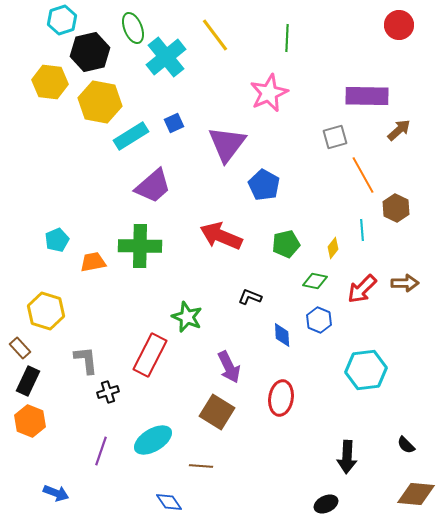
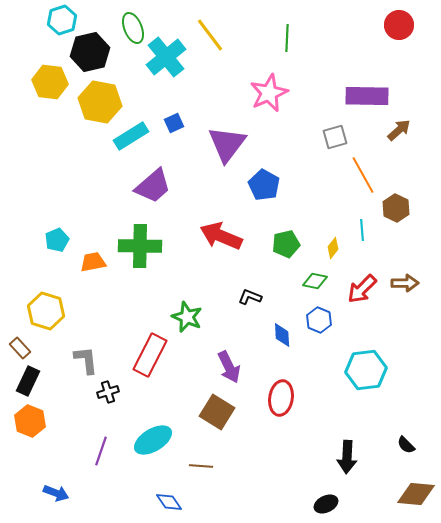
yellow line at (215, 35): moved 5 px left
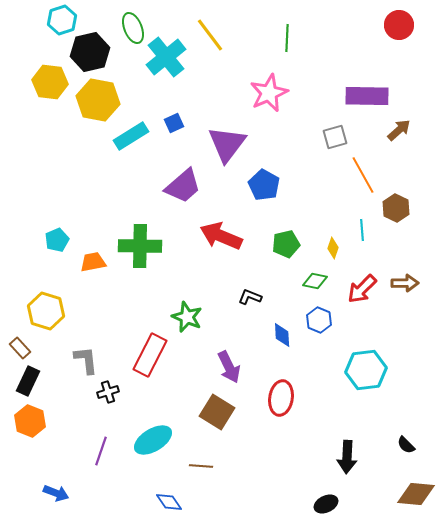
yellow hexagon at (100, 102): moved 2 px left, 2 px up
purple trapezoid at (153, 186): moved 30 px right
yellow diamond at (333, 248): rotated 20 degrees counterclockwise
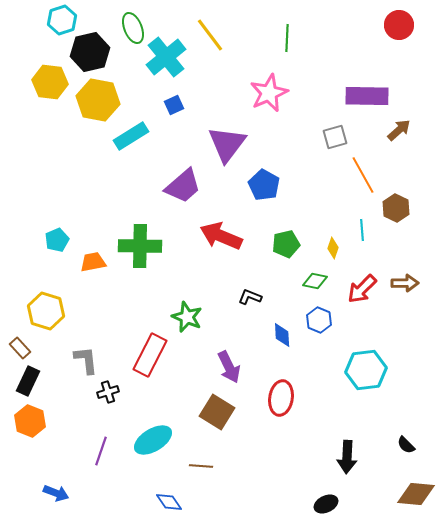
blue square at (174, 123): moved 18 px up
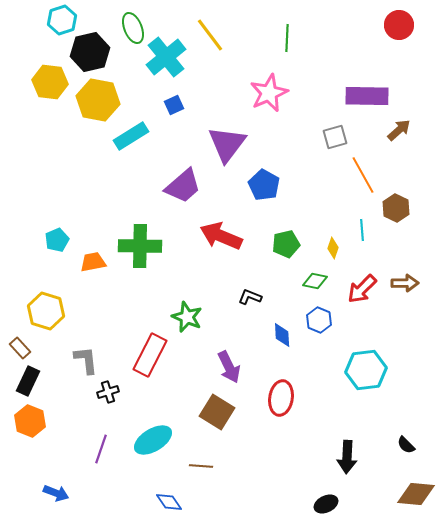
purple line at (101, 451): moved 2 px up
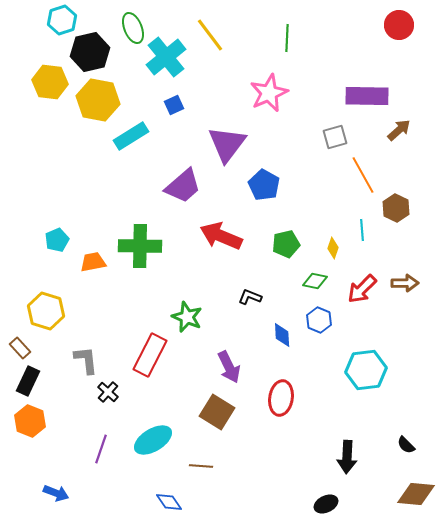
black cross at (108, 392): rotated 30 degrees counterclockwise
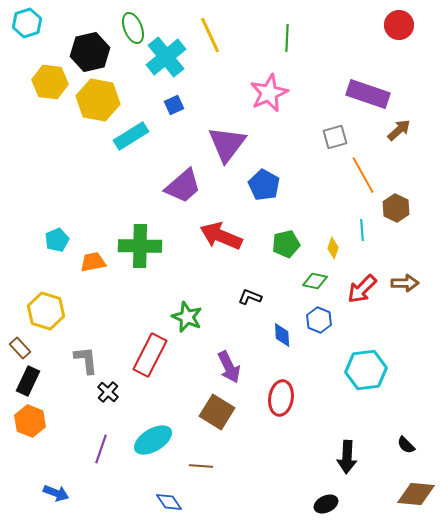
cyan hexagon at (62, 20): moved 35 px left, 3 px down
yellow line at (210, 35): rotated 12 degrees clockwise
purple rectangle at (367, 96): moved 1 px right, 2 px up; rotated 18 degrees clockwise
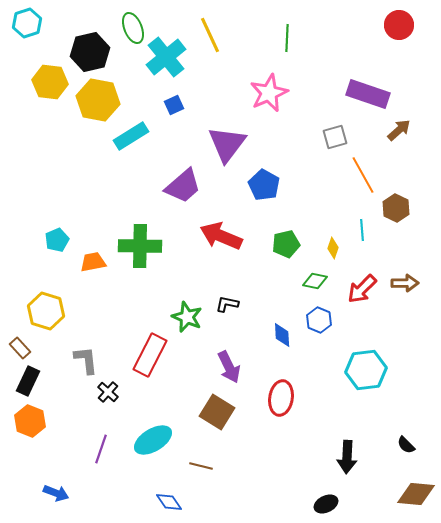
black L-shape at (250, 297): moved 23 px left, 7 px down; rotated 10 degrees counterclockwise
brown line at (201, 466): rotated 10 degrees clockwise
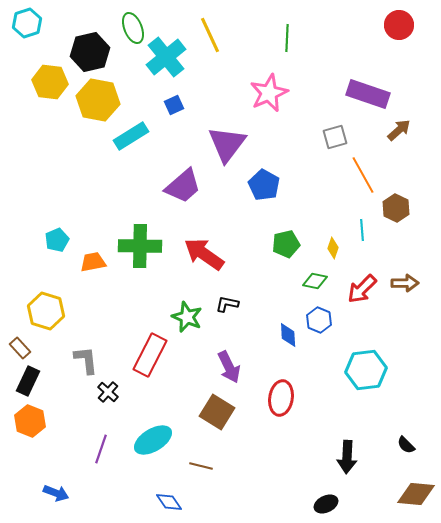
red arrow at (221, 236): moved 17 px left, 18 px down; rotated 12 degrees clockwise
blue diamond at (282, 335): moved 6 px right
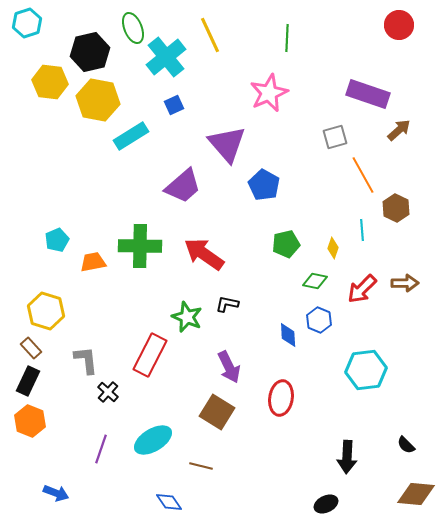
purple triangle at (227, 144): rotated 18 degrees counterclockwise
brown rectangle at (20, 348): moved 11 px right
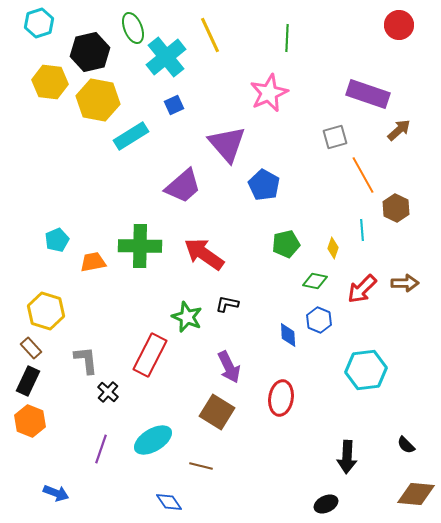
cyan hexagon at (27, 23): moved 12 px right
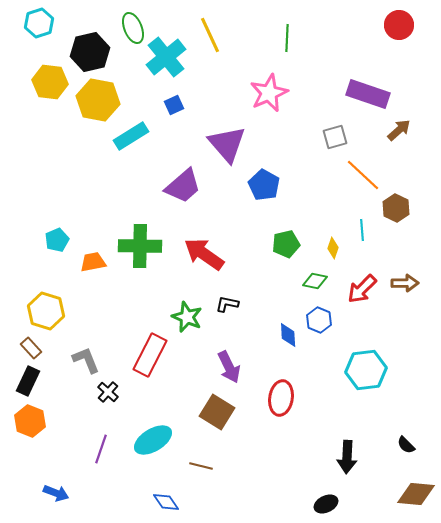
orange line at (363, 175): rotated 18 degrees counterclockwise
gray L-shape at (86, 360): rotated 16 degrees counterclockwise
blue diamond at (169, 502): moved 3 px left
